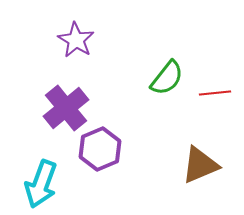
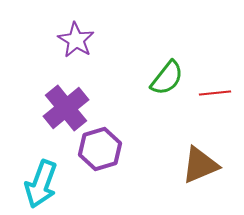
purple hexagon: rotated 6 degrees clockwise
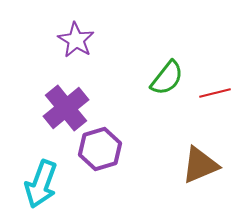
red line: rotated 8 degrees counterclockwise
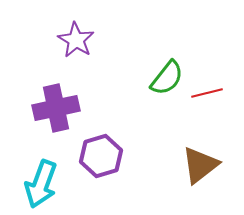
red line: moved 8 px left
purple cross: moved 10 px left; rotated 27 degrees clockwise
purple hexagon: moved 1 px right, 7 px down
brown triangle: rotated 15 degrees counterclockwise
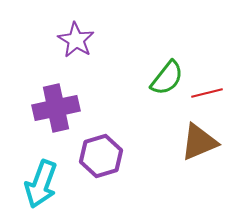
brown triangle: moved 1 px left, 23 px up; rotated 15 degrees clockwise
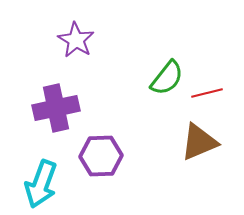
purple hexagon: rotated 15 degrees clockwise
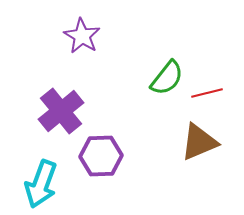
purple star: moved 6 px right, 4 px up
purple cross: moved 5 px right, 3 px down; rotated 27 degrees counterclockwise
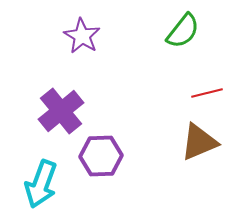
green semicircle: moved 16 px right, 47 px up
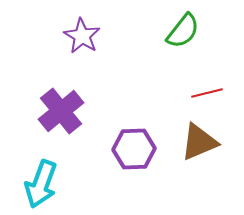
purple hexagon: moved 33 px right, 7 px up
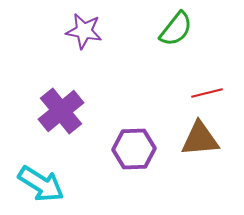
green semicircle: moved 7 px left, 2 px up
purple star: moved 2 px right, 5 px up; rotated 21 degrees counterclockwise
brown triangle: moved 1 px right, 3 px up; rotated 18 degrees clockwise
cyan arrow: rotated 78 degrees counterclockwise
